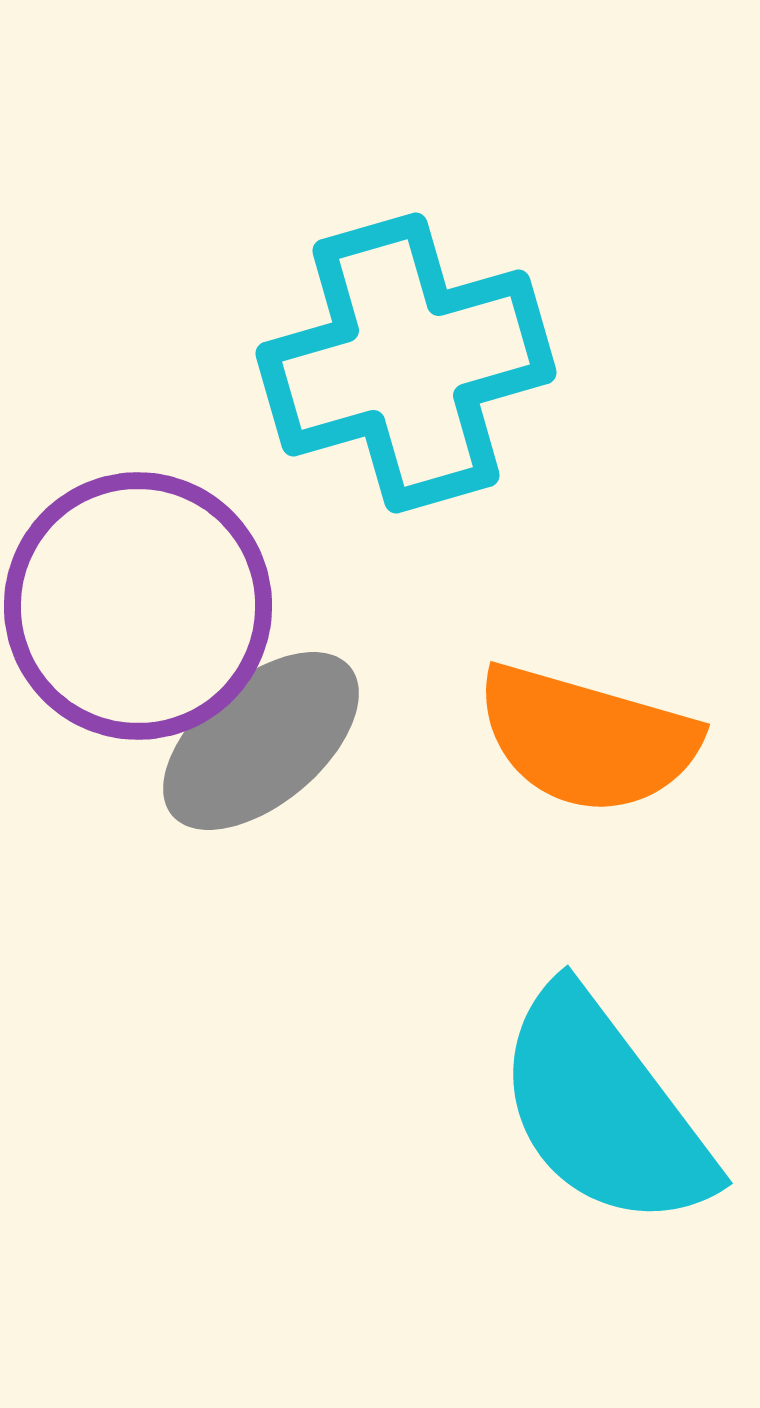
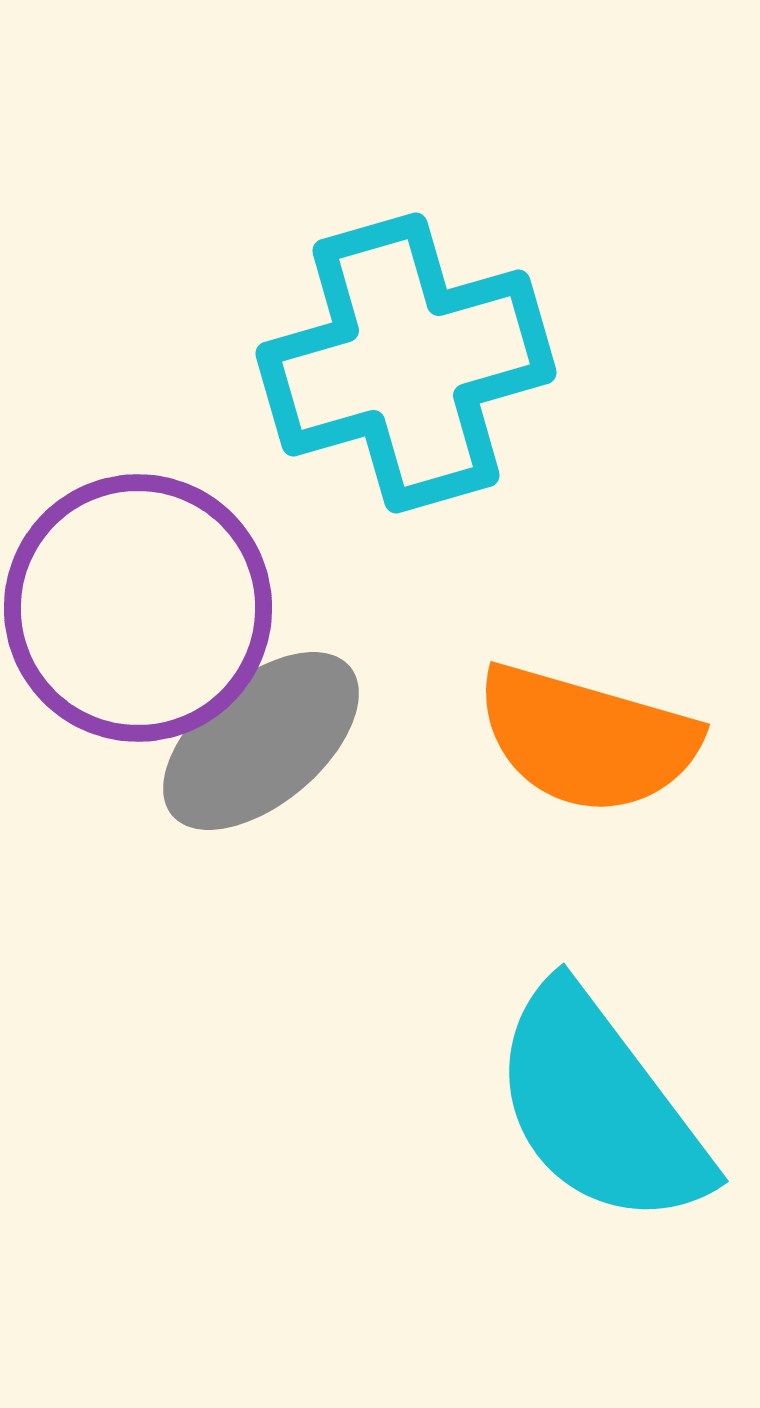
purple circle: moved 2 px down
cyan semicircle: moved 4 px left, 2 px up
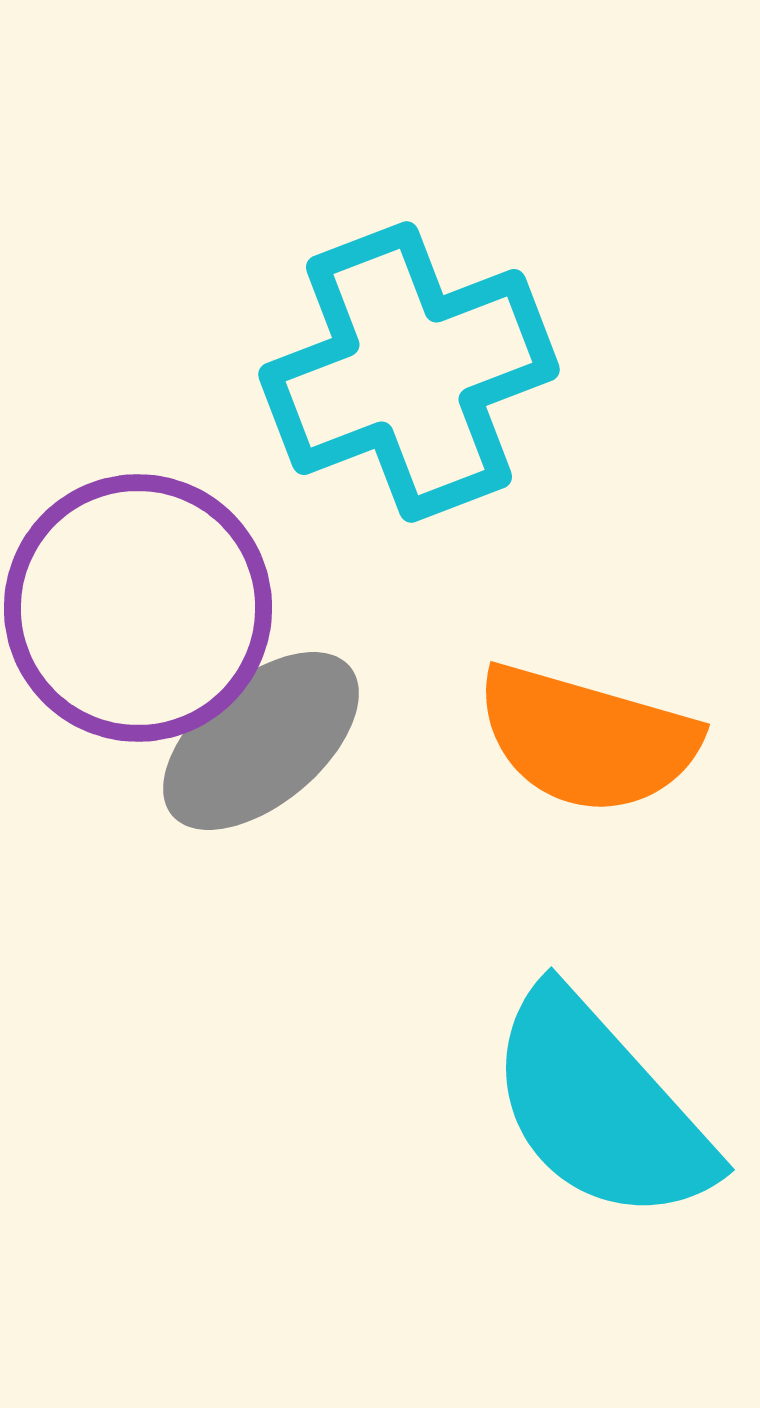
cyan cross: moved 3 px right, 9 px down; rotated 5 degrees counterclockwise
cyan semicircle: rotated 5 degrees counterclockwise
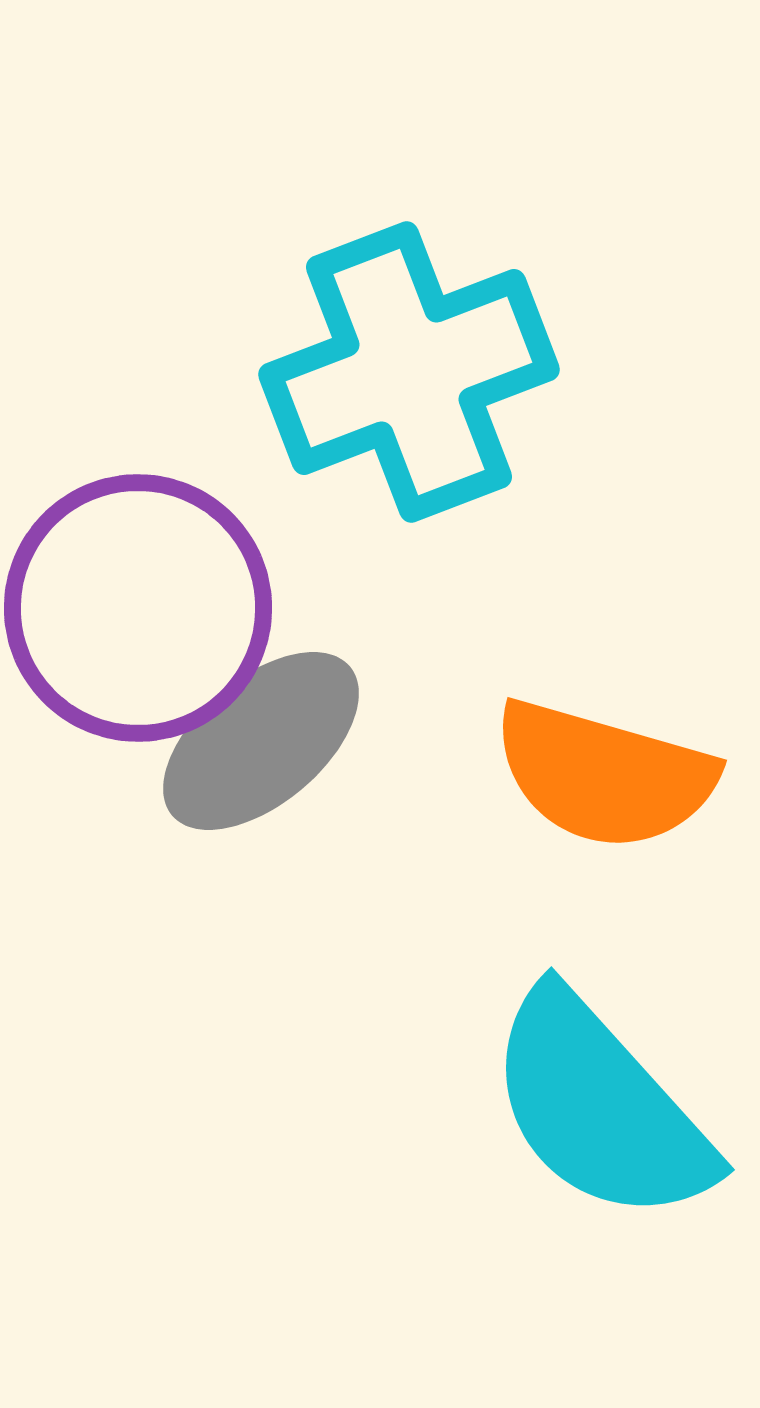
orange semicircle: moved 17 px right, 36 px down
